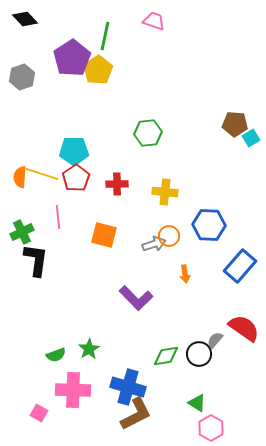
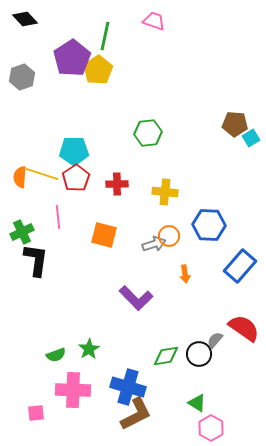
pink square: moved 3 px left; rotated 36 degrees counterclockwise
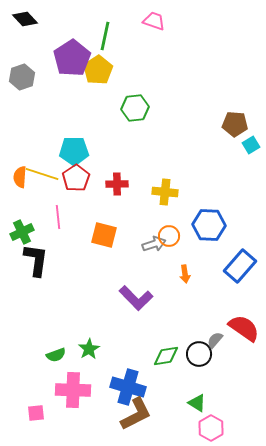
green hexagon: moved 13 px left, 25 px up
cyan square: moved 7 px down
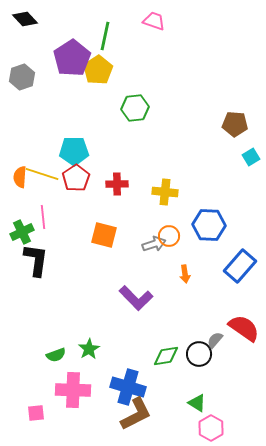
cyan square: moved 12 px down
pink line: moved 15 px left
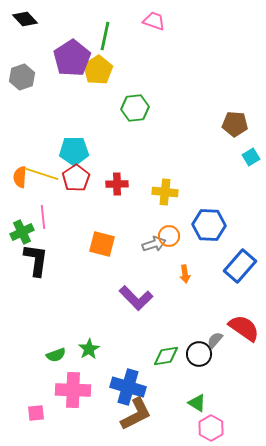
orange square: moved 2 px left, 9 px down
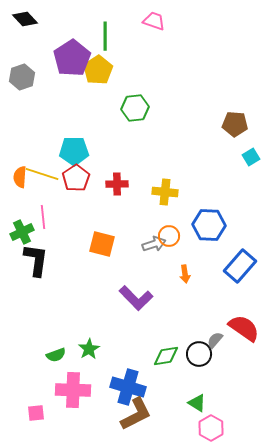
green line: rotated 12 degrees counterclockwise
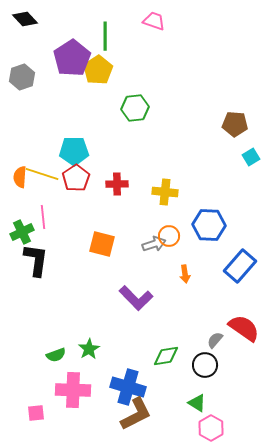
black circle: moved 6 px right, 11 px down
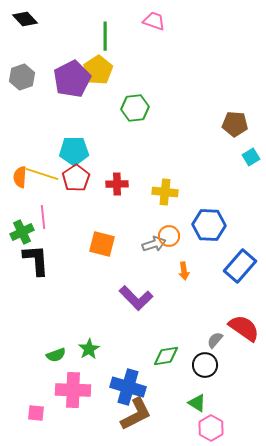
purple pentagon: moved 21 px down; rotated 6 degrees clockwise
black L-shape: rotated 12 degrees counterclockwise
orange arrow: moved 1 px left, 3 px up
pink square: rotated 12 degrees clockwise
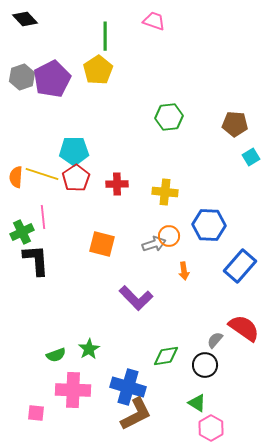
purple pentagon: moved 20 px left
green hexagon: moved 34 px right, 9 px down
orange semicircle: moved 4 px left
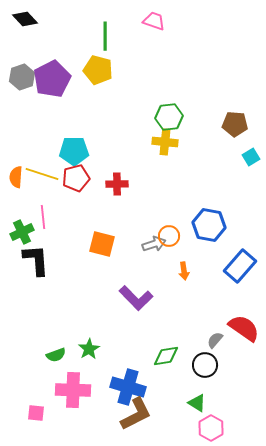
yellow pentagon: rotated 24 degrees counterclockwise
red pentagon: rotated 20 degrees clockwise
yellow cross: moved 50 px up
blue hexagon: rotated 8 degrees clockwise
